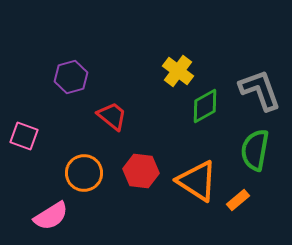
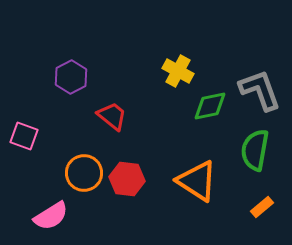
yellow cross: rotated 8 degrees counterclockwise
purple hexagon: rotated 12 degrees counterclockwise
green diamond: moved 5 px right; rotated 18 degrees clockwise
red hexagon: moved 14 px left, 8 px down
orange rectangle: moved 24 px right, 7 px down
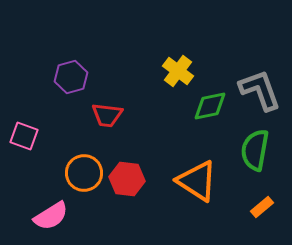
yellow cross: rotated 8 degrees clockwise
purple hexagon: rotated 12 degrees clockwise
red trapezoid: moved 5 px left, 1 px up; rotated 148 degrees clockwise
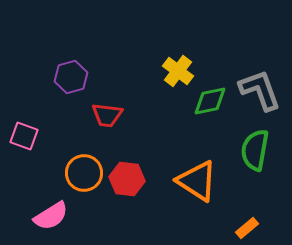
green diamond: moved 5 px up
orange rectangle: moved 15 px left, 21 px down
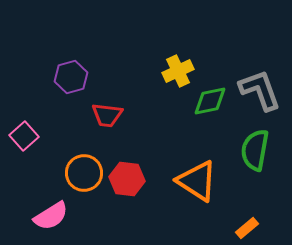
yellow cross: rotated 28 degrees clockwise
pink square: rotated 28 degrees clockwise
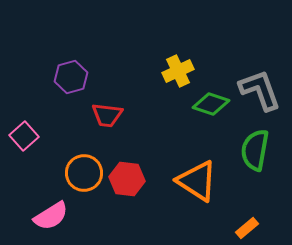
green diamond: moved 1 px right, 3 px down; rotated 30 degrees clockwise
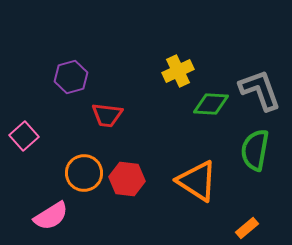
green diamond: rotated 15 degrees counterclockwise
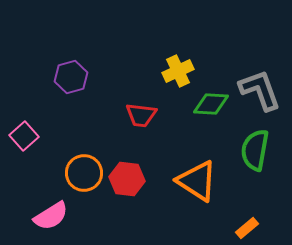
red trapezoid: moved 34 px right
